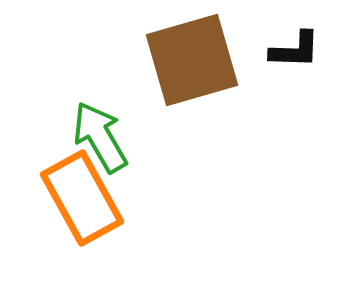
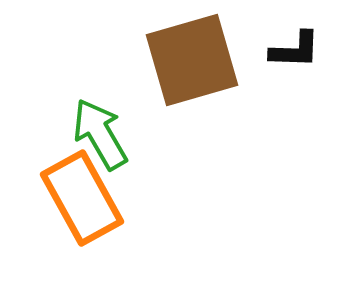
green arrow: moved 3 px up
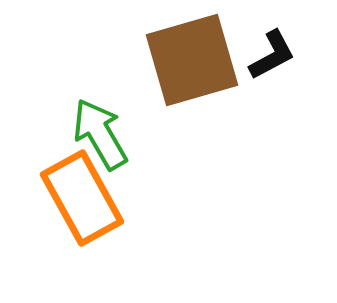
black L-shape: moved 23 px left, 5 px down; rotated 30 degrees counterclockwise
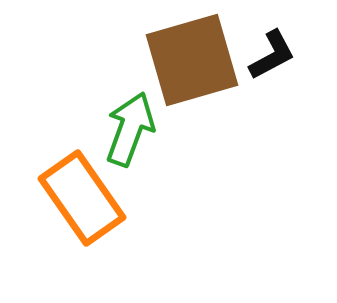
green arrow: moved 30 px right, 5 px up; rotated 50 degrees clockwise
orange rectangle: rotated 6 degrees counterclockwise
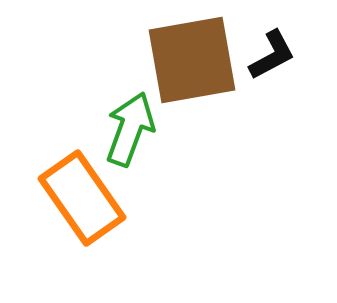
brown square: rotated 6 degrees clockwise
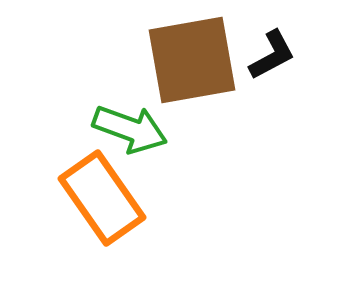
green arrow: rotated 90 degrees clockwise
orange rectangle: moved 20 px right
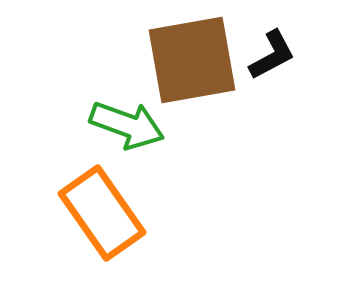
green arrow: moved 3 px left, 4 px up
orange rectangle: moved 15 px down
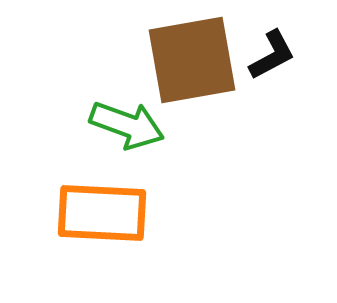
orange rectangle: rotated 52 degrees counterclockwise
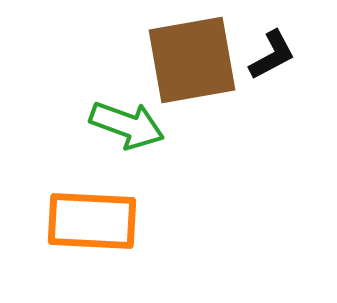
orange rectangle: moved 10 px left, 8 px down
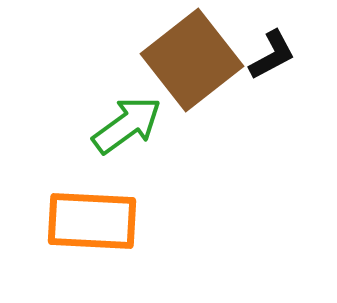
brown square: rotated 28 degrees counterclockwise
green arrow: rotated 56 degrees counterclockwise
